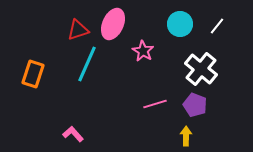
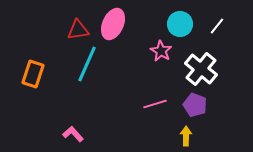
red triangle: rotated 10 degrees clockwise
pink star: moved 18 px right
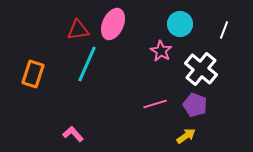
white line: moved 7 px right, 4 px down; rotated 18 degrees counterclockwise
yellow arrow: rotated 54 degrees clockwise
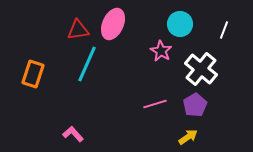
purple pentagon: rotated 20 degrees clockwise
yellow arrow: moved 2 px right, 1 px down
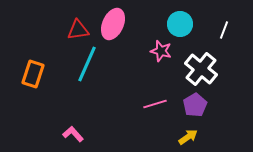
pink star: rotated 15 degrees counterclockwise
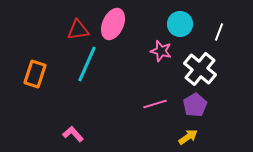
white line: moved 5 px left, 2 px down
white cross: moved 1 px left
orange rectangle: moved 2 px right
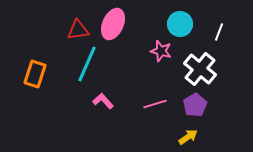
pink L-shape: moved 30 px right, 33 px up
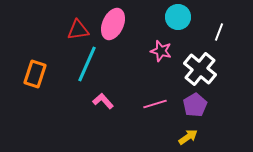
cyan circle: moved 2 px left, 7 px up
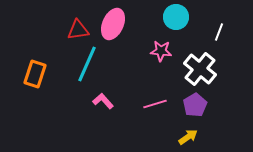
cyan circle: moved 2 px left
pink star: rotated 10 degrees counterclockwise
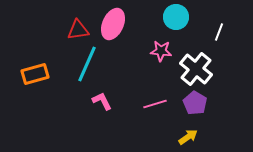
white cross: moved 4 px left
orange rectangle: rotated 56 degrees clockwise
pink L-shape: moved 1 px left; rotated 15 degrees clockwise
purple pentagon: moved 2 px up; rotated 10 degrees counterclockwise
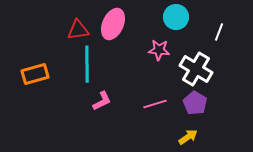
pink star: moved 2 px left, 1 px up
cyan line: rotated 24 degrees counterclockwise
white cross: rotated 8 degrees counterclockwise
pink L-shape: rotated 90 degrees clockwise
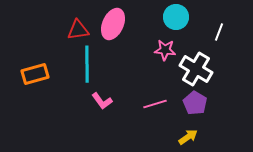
pink star: moved 6 px right
pink L-shape: rotated 80 degrees clockwise
